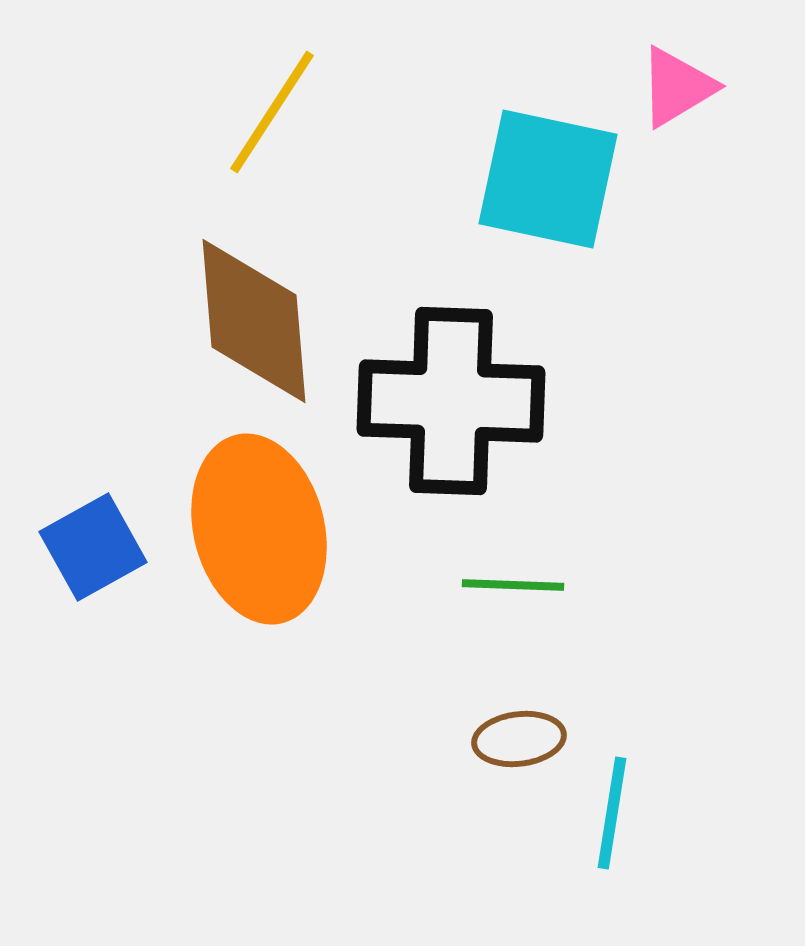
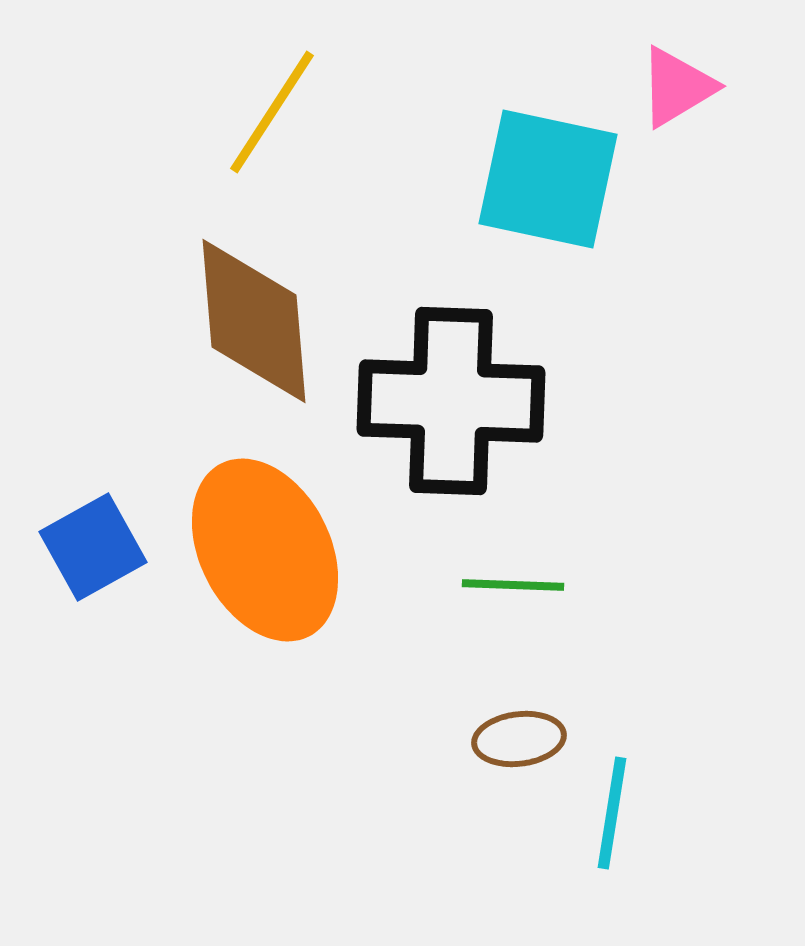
orange ellipse: moved 6 px right, 21 px down; rotated 13 degrees counterclockwise
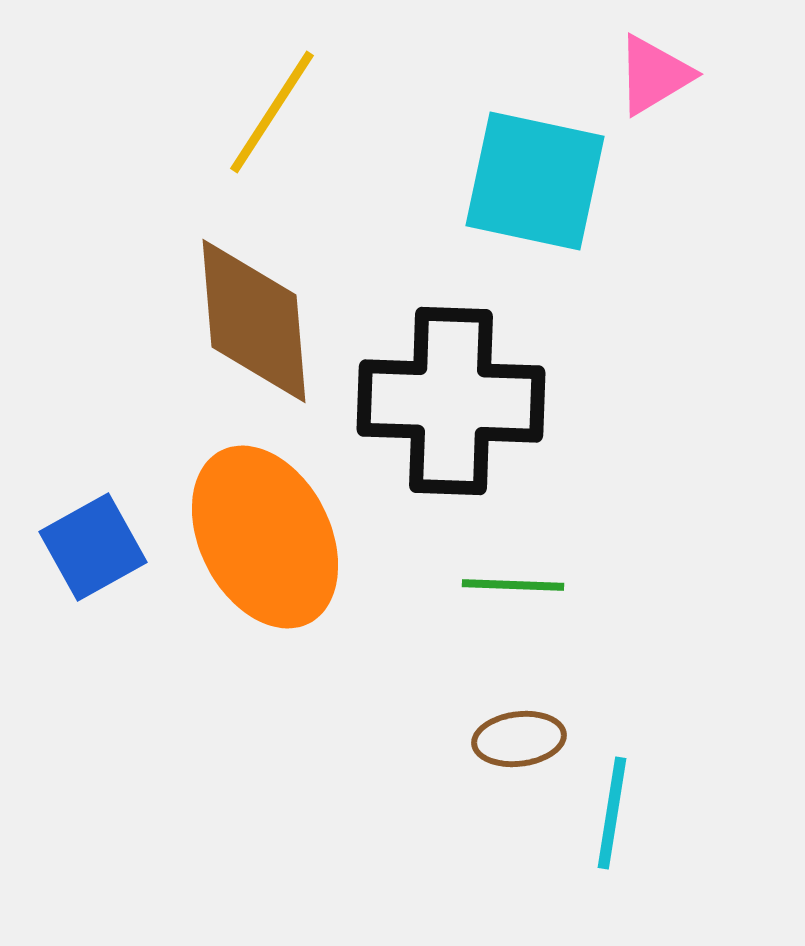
pink triangle: moved 23 px left, 12 px up
cyan square: moved 13 px left, 2 px down
orange ellipse: moved 13 px up
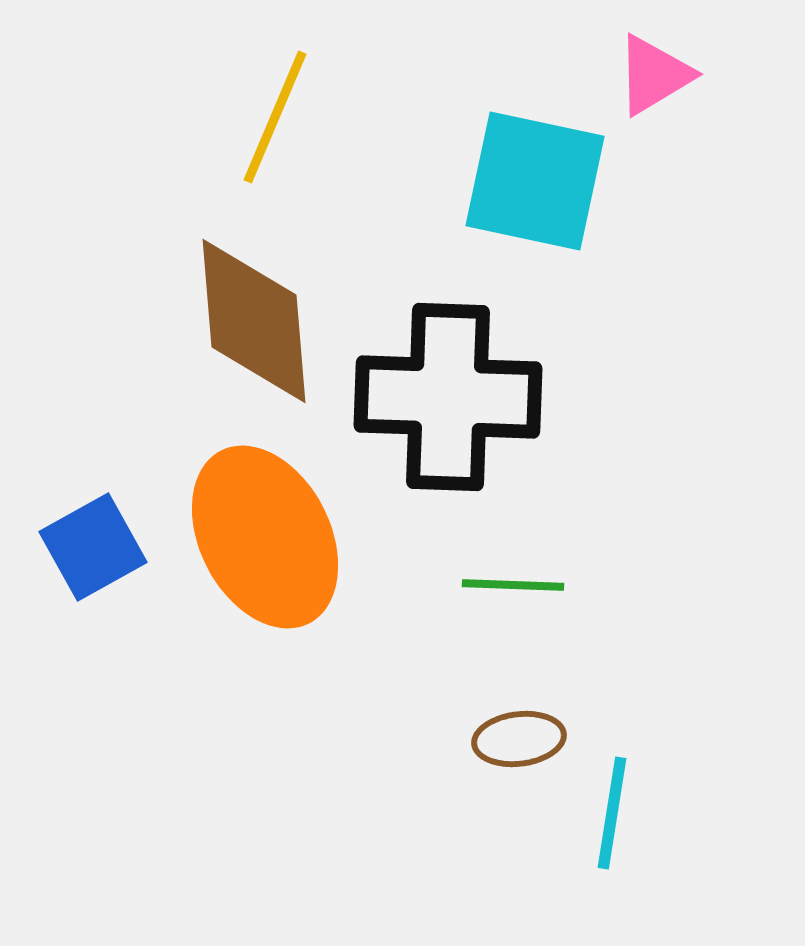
yellow line: moved 3 px right, 5 px down; rotated 10 degrees counterclockwise
black cross: moved 3 px left, 4 px up
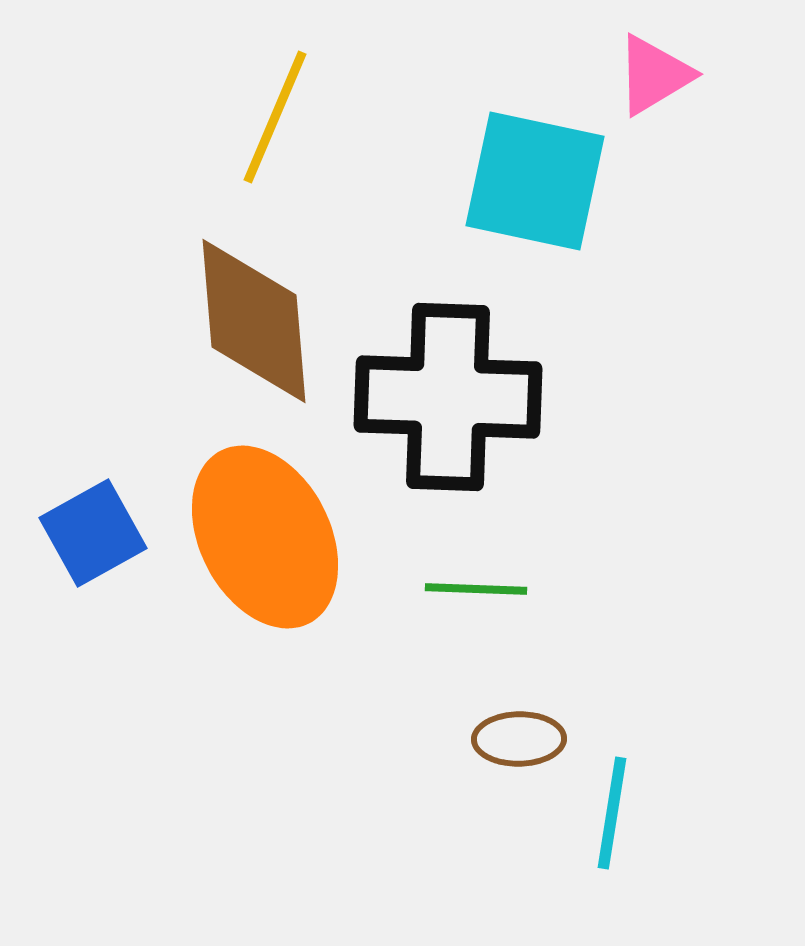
blue square: moved 14 px up
green line: moved 37 px left, 4 px down
brown ellipse: rotated 6 degrees clockwise
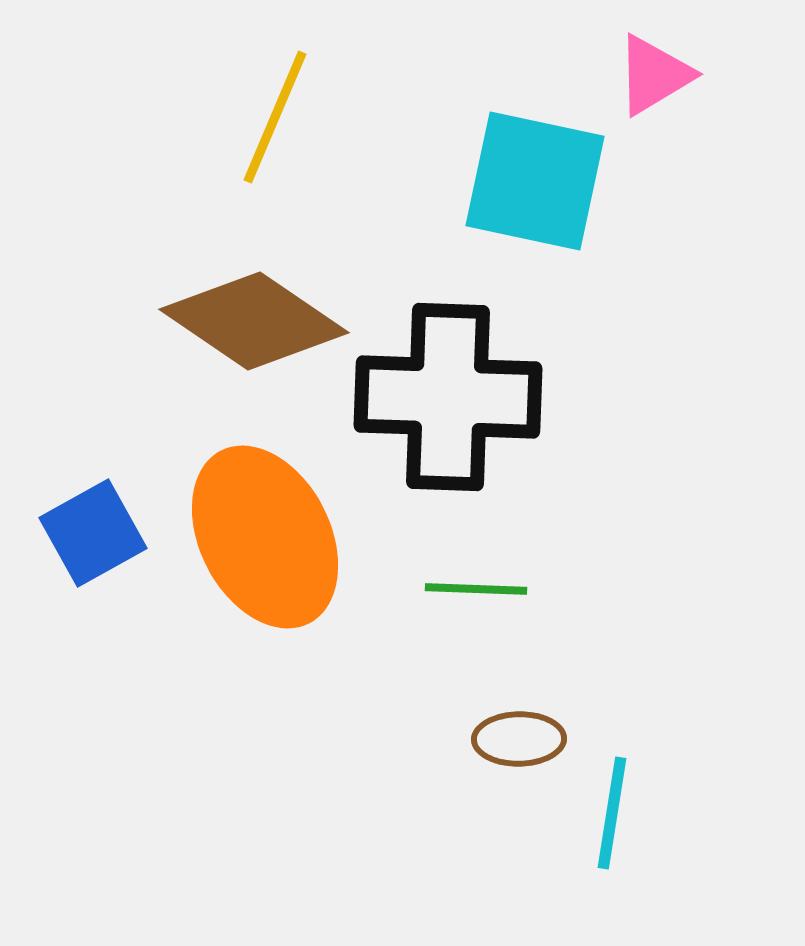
brown diamond: rotated 51 degrees counterclockwise
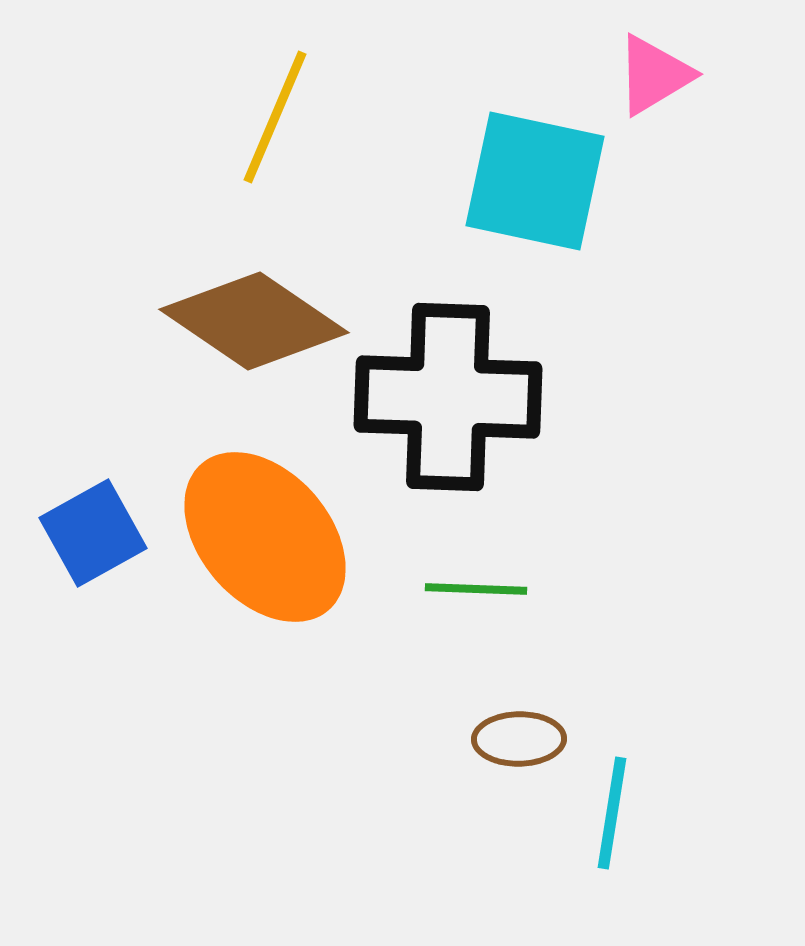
orange ellipse: rotated 14 degrees counterclockwise
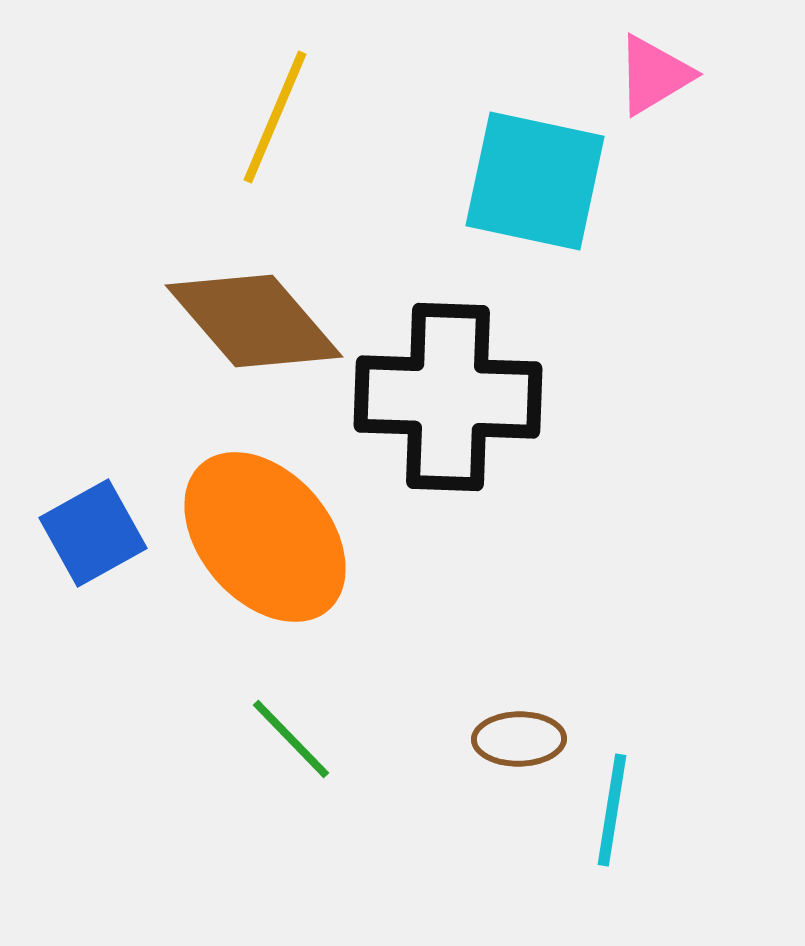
brown diamond: rotated 15 degrees clockwise
green line: moved 185 px left, 150 px down; rotated 44 degrees clockwise
cyan line: moved 3 px up
